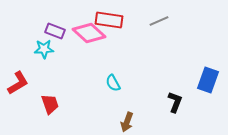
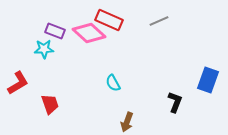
red rectangle: rotated 16 degrees clockwise
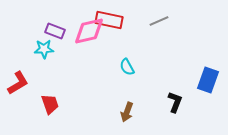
red rectangle: rotated 12 degrees counterclockwise
pink diamond: moved 2 px up; rotated 56 degrees counterclockwise
cyan semicircle: moved 14 px right, 16 px up
brown arrow: moved 10 px up
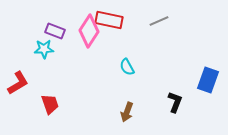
pink diamond: rotated 44 degrees counterclockwise
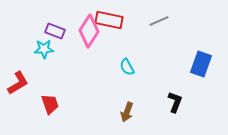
blue rectangle: moved 7 px left, 16 px up
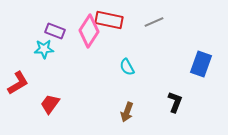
gray line: moved 5 px left, 1 px down
red trapezoid: rotated 125 degrees counterclockwise
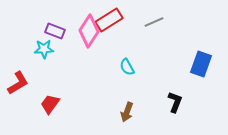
red rectangle: rotated 44 degrees counterclockwise
